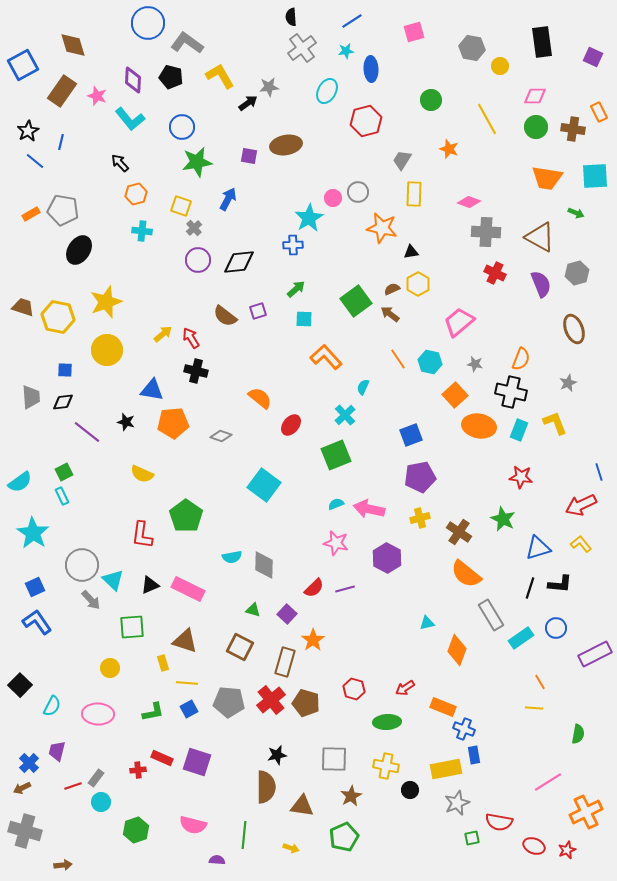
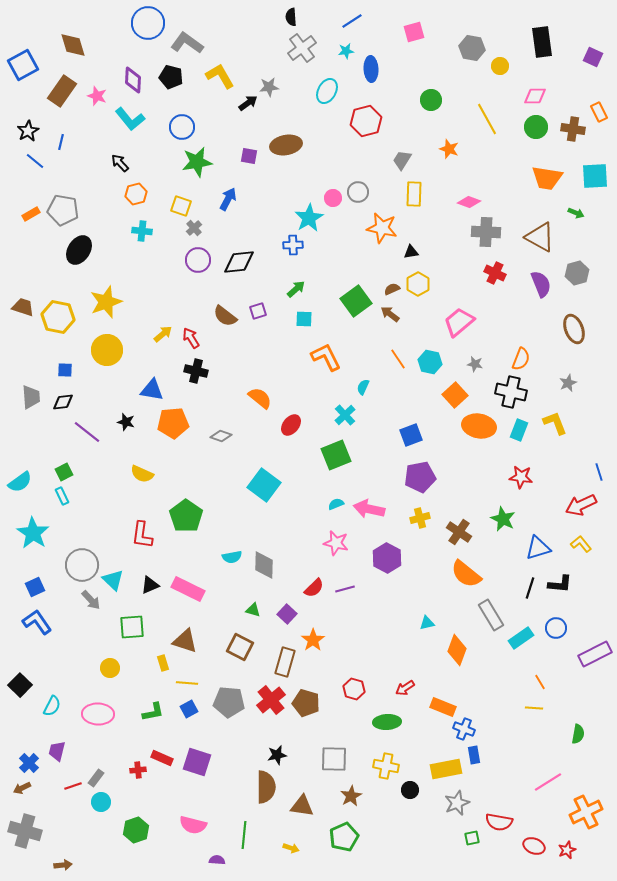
orange L-shape at (326, 357): rotated 16 degrees clockwise
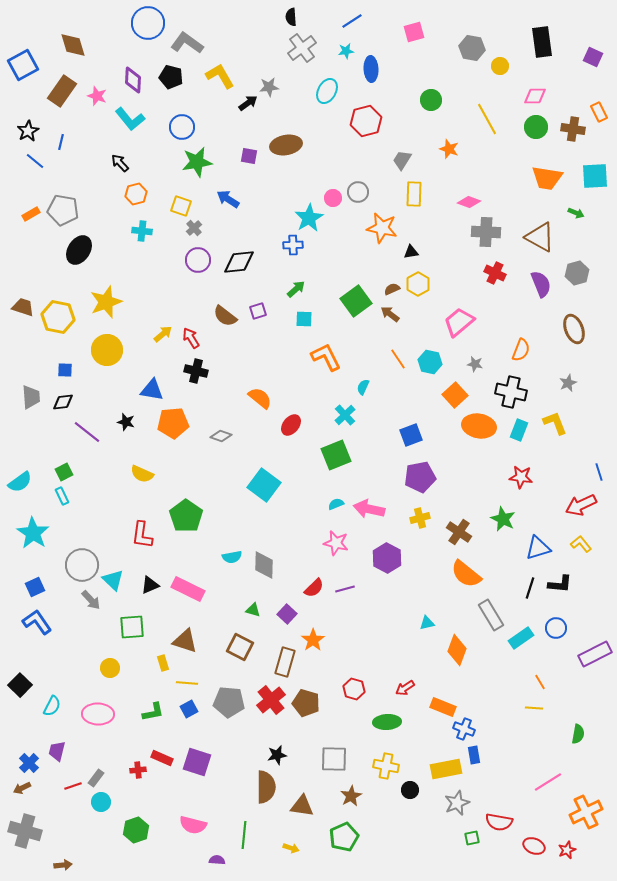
blue arrow at (228, 199): rotated 85 degrees counterclockwise
orange semicircle at (521, 359): moved 9 px up
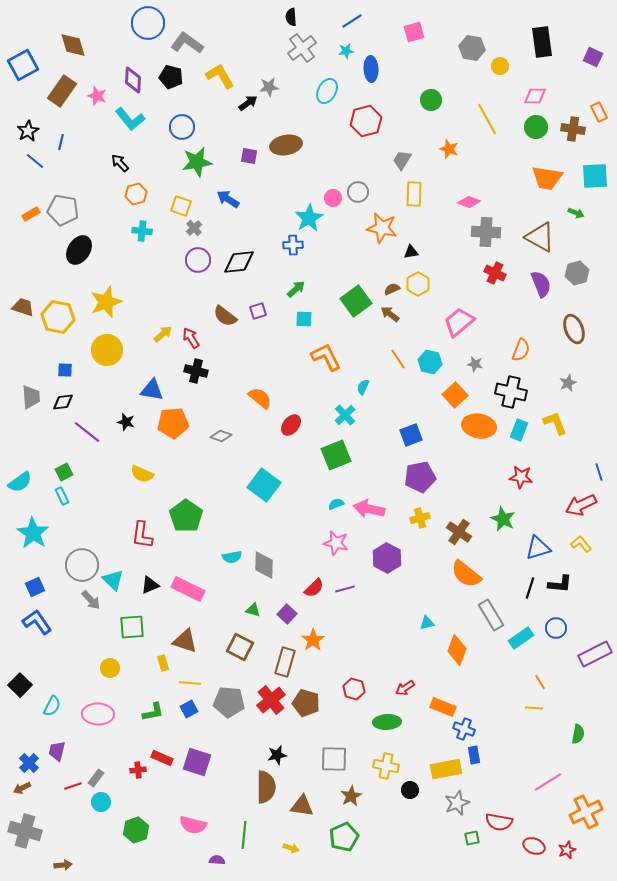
yellow line at (187, 683): moved 3 px right
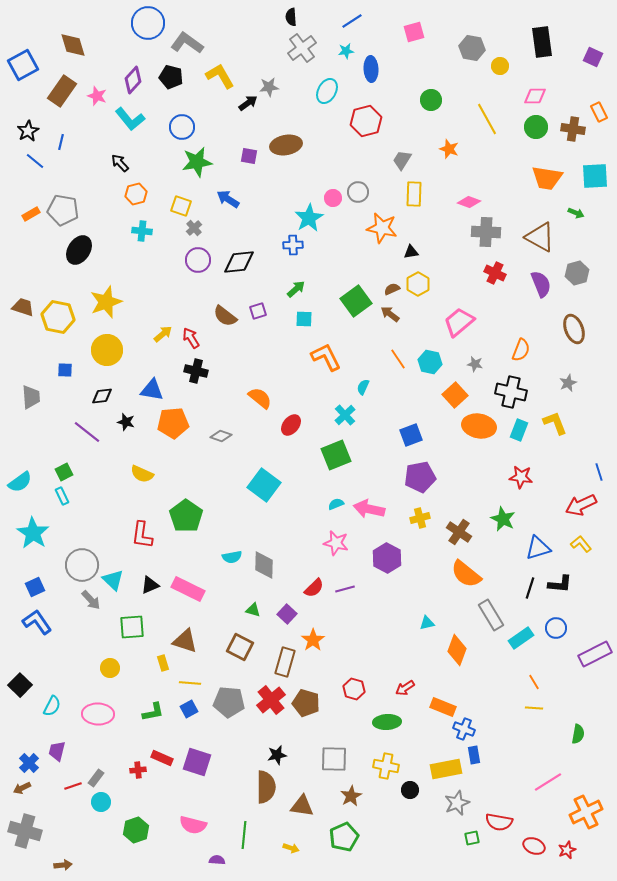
purple diamond at (133, 80): rotated 40 degrees clockwise
black diamond at (63, 402): moved 39 px right, 6 px up
orange line at (540, 682): moved 6 px left
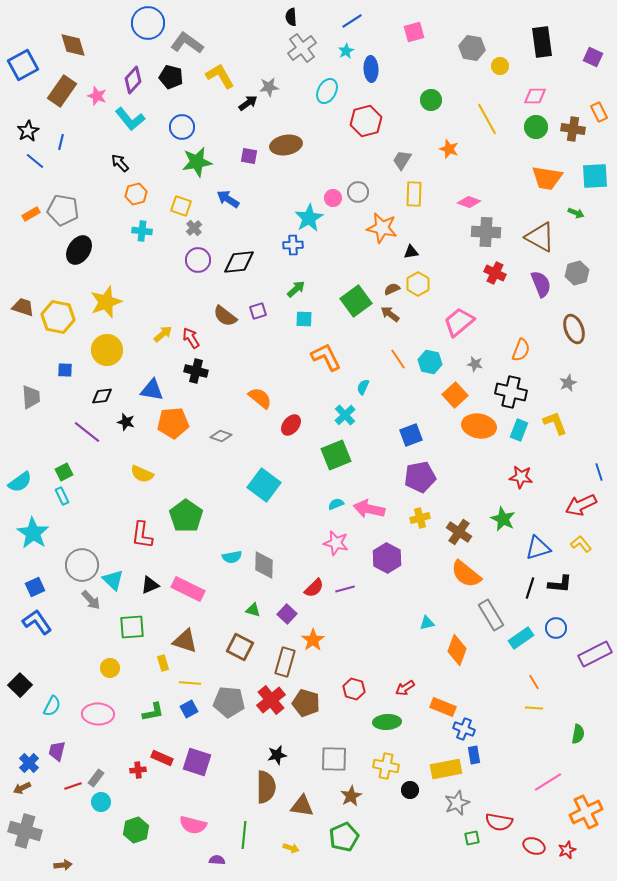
cyan star at (346, 51): rotated 21 degrees counterclockwise
